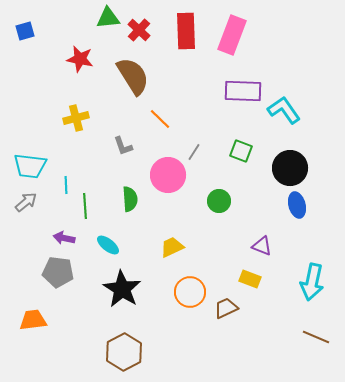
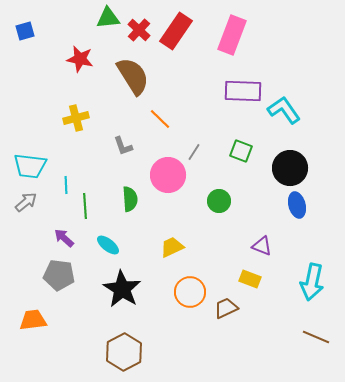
red rectangle: moved 10 px left; rotated 36 degrees clockwise
purple arrow: rotated 30 degrees clockwise
gray pentagon: moved 1 px right, 3 px down
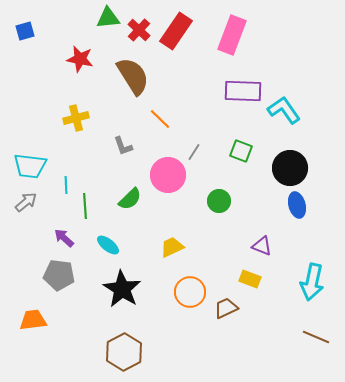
green semicircle: rotated 50 degrees clockwise
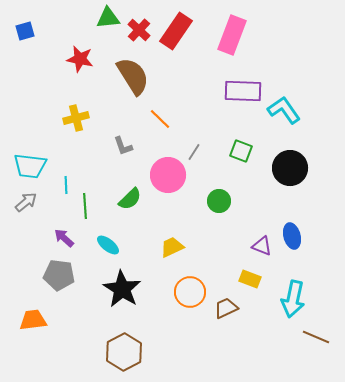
blue ellipse: moved 5 px left, 31 px down
cyan arrow: moved 19 px left, 17 px down
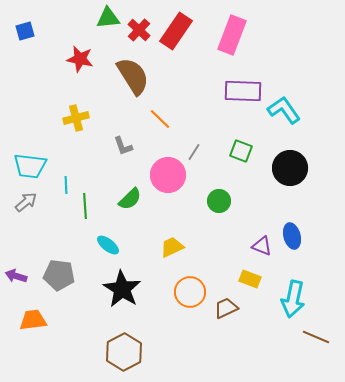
purple arrow: moved 48 px left, 38 px down; rotated 25 degrees counterclockwise
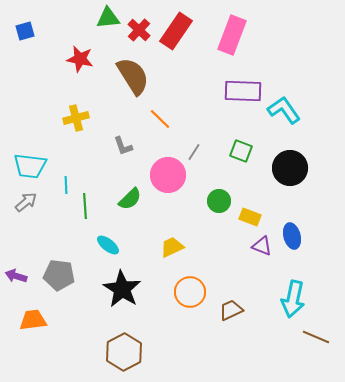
yellow rectangle: moved 62 px up
brown trapezoid: moved 5 px right, 2 px down
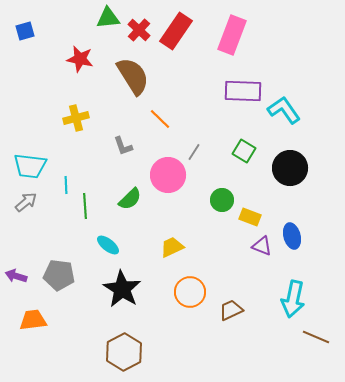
green square: moved 3 px right; rotated 10 degrees clockwise
green circle: moved 3 px right, 1 px up
